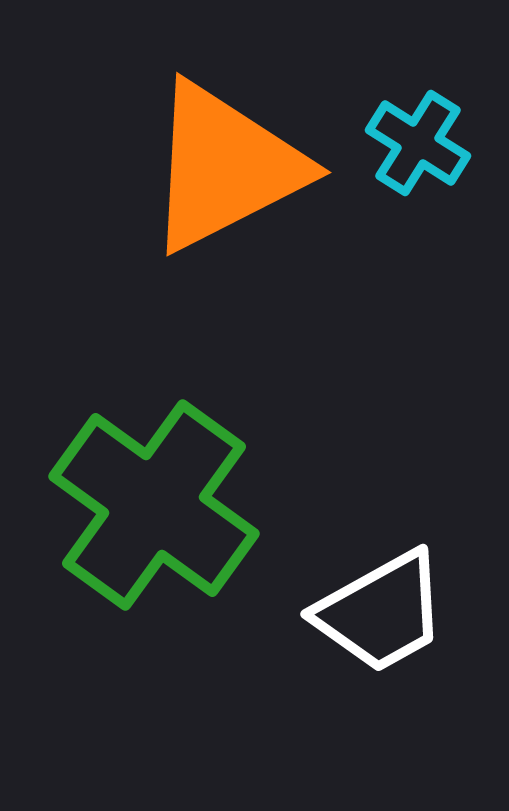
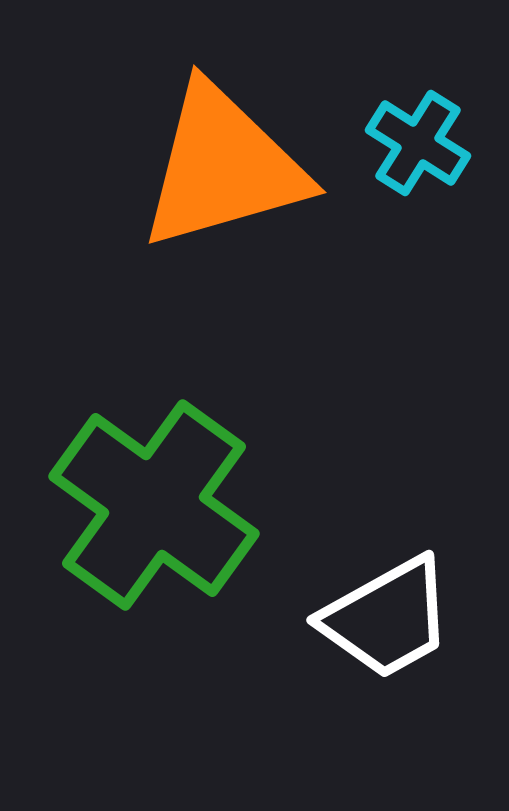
orange triangle: moved 2 px left; rotated 11 degrees clockwise
white trapezoid: moved 6 px right, 6 px down
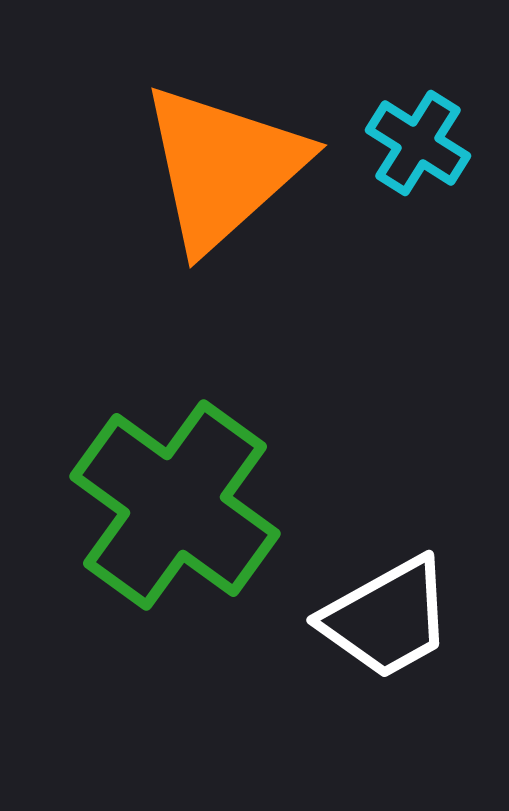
orange triangle: rotated 26 degrees counterclockwise
green cross: moved 21 px right
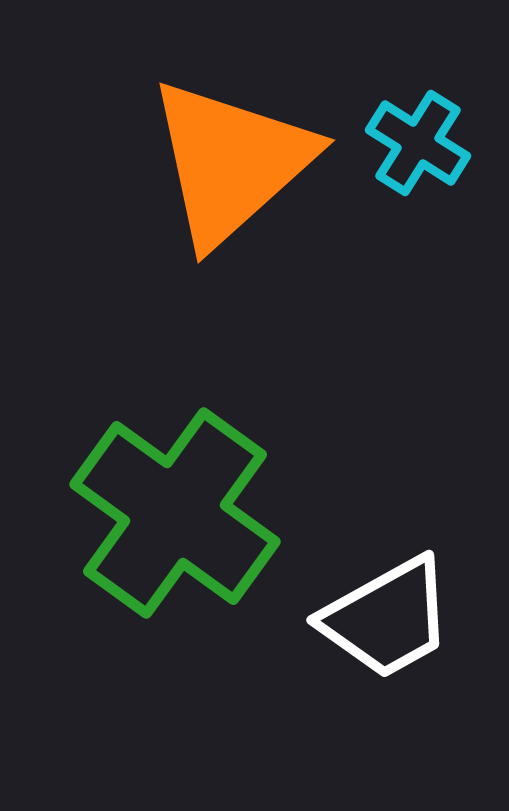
orange triangle: moved 8 px right, 5 px up
green cross: moved 8 px down
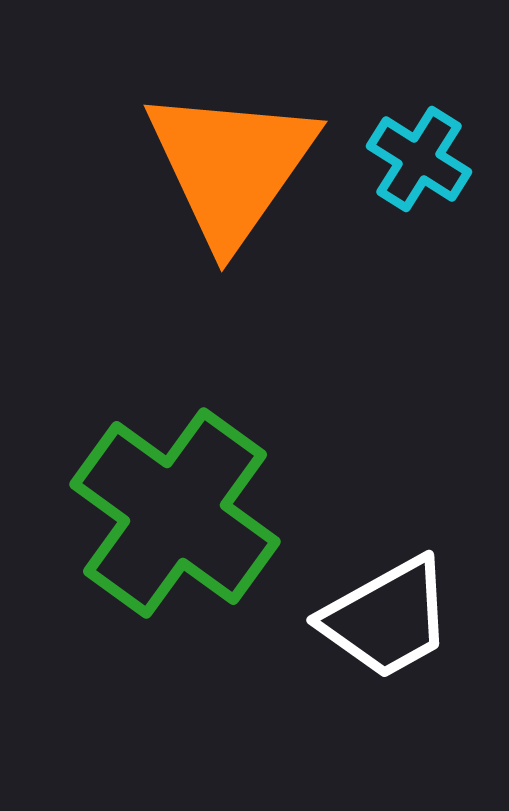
cyan cross: moved 1 px right, 16 px down
orange triangle: moved 4 px down; rotated 13 degrees counterclockwise
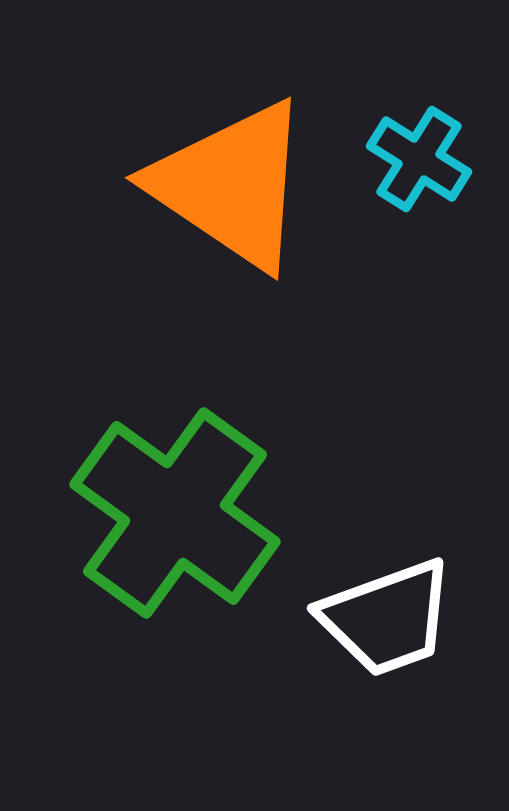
orange triangle: moved 19 px down; rotated 31 degrees counterclockwise
white trapezoid: rotated 9 degrees clockwise
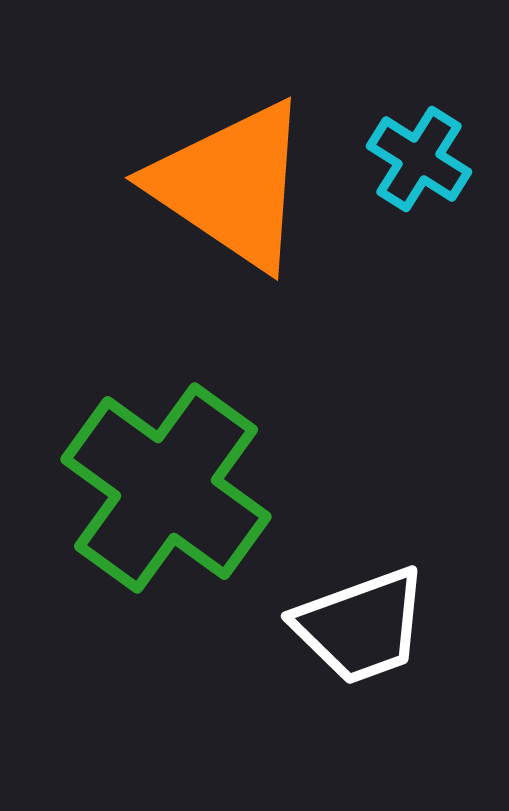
green cross: moved 9 px left, 25 px up
white trapezoid: moved 26 px left, 8 px down
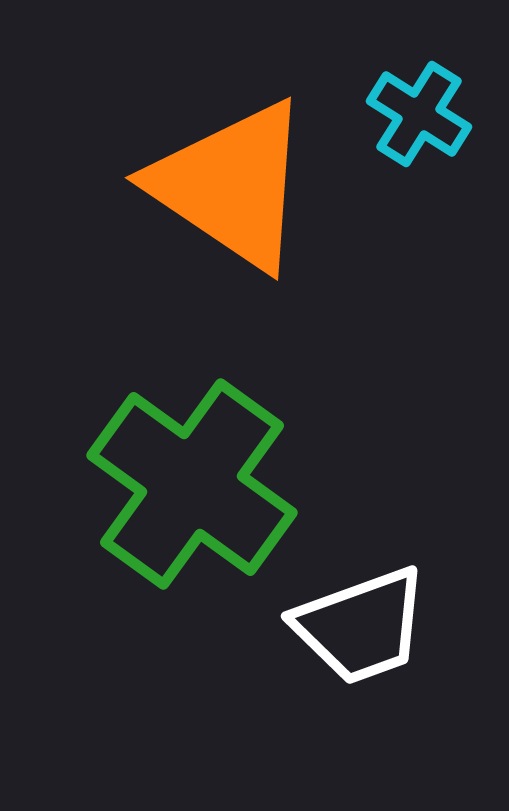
cyan cross: moved 45 px up
green cross: moved 26 px right, 4 px up
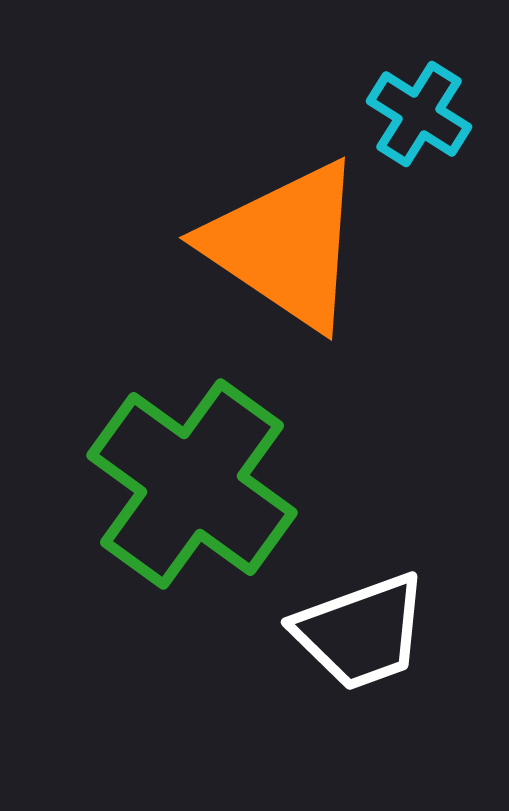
orange triangle: moved 54 px right, 60 px down
white trapezoid: moved 6 px down
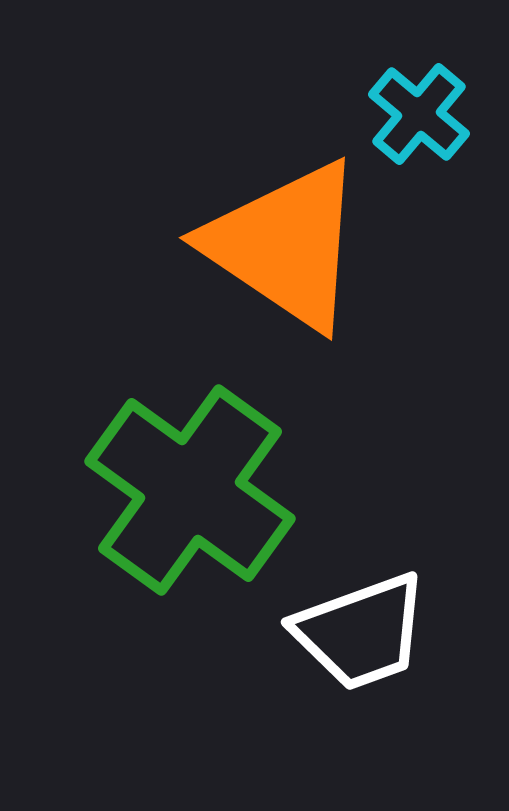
cyan cross: rotated 8 degrees clockwise
green cross: moved 2 px left, 6 px down
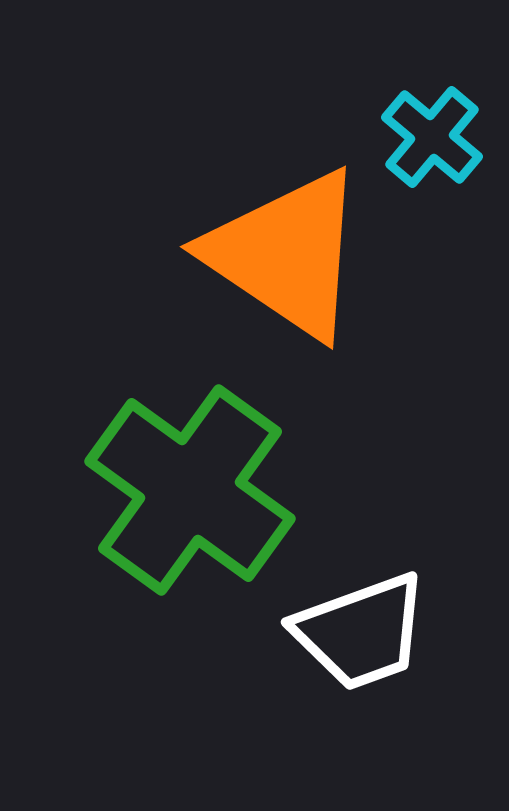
cyan cross: moved 13 px right, 23 px down
orange triangle: moved 1 px right, 9 px down
